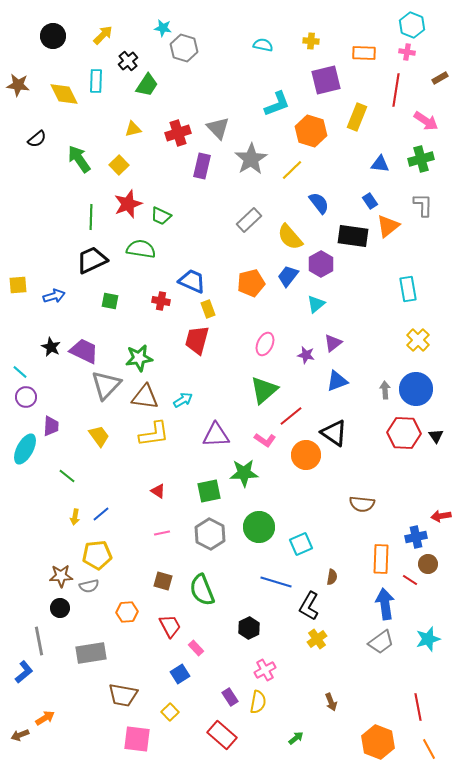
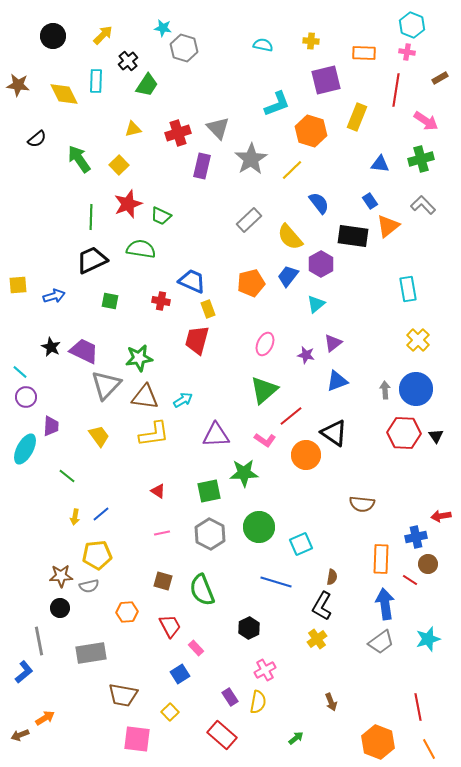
gray L-shape at (423, 205): rotated 45 degrees counterclockwise
black L-shape at (309, 606): moved 13 px right
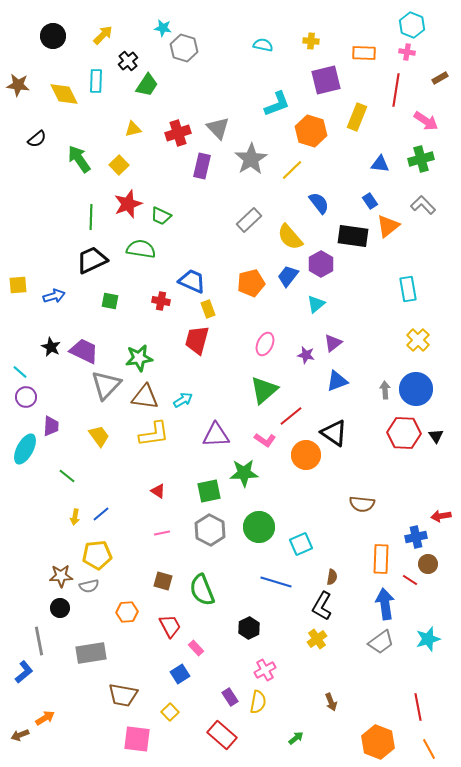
gray hexagon at (210, 534): moved 4 px up
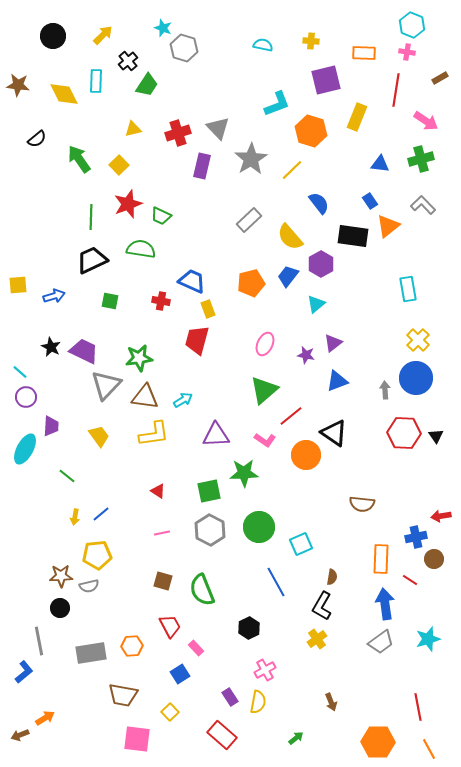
cyan star at (163, 28): rotated 12 degrees clockwise
blue circle at (416, 389): moved 11 px up
brown circle at (428, 564): moved 6 px right, 5 px up
blue line at (276, 582): rotated 44 degrees clockwise
orange hexagon at (127, 612): moved 5 px right, 34 px down
orange hexagon at (378, 742): rotated 20 degrees counterclockwise
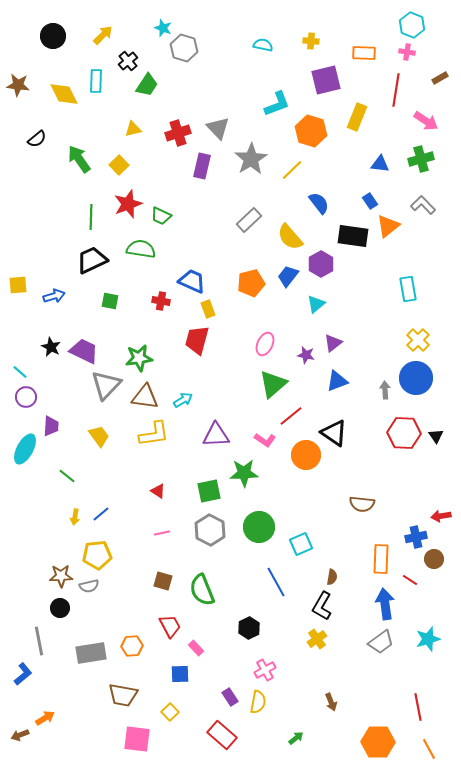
green triangle at (264, 390): moved 9 px right, 6 px up
blue L-shape at (24, 672): moved 1 px left, 2 px down
blue square at (180, 674): rotated 30 degrees clockwise
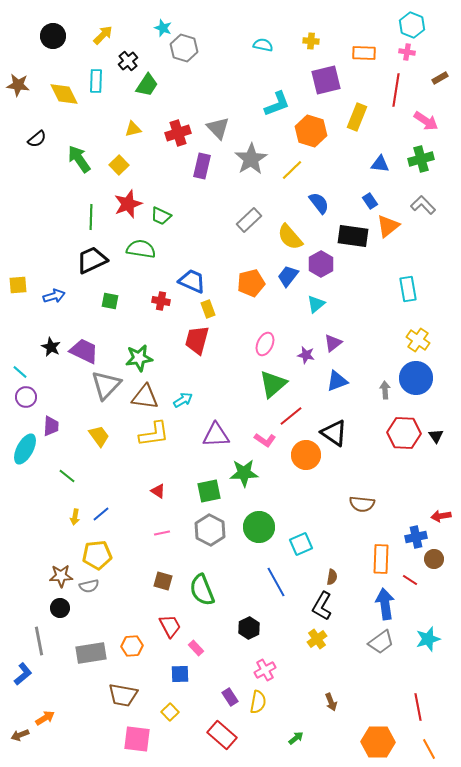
yellow cross at (418, 340): rotated 10 degrees counterclockwise
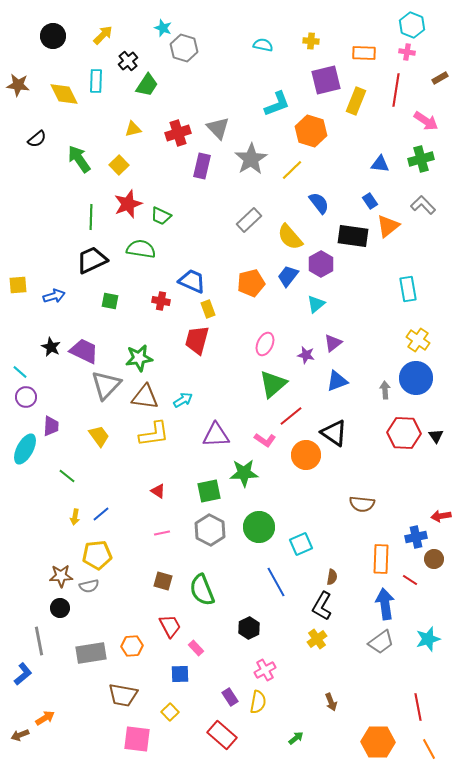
yellow rectangle at (357, 117): moved 1 px left, 16 px up
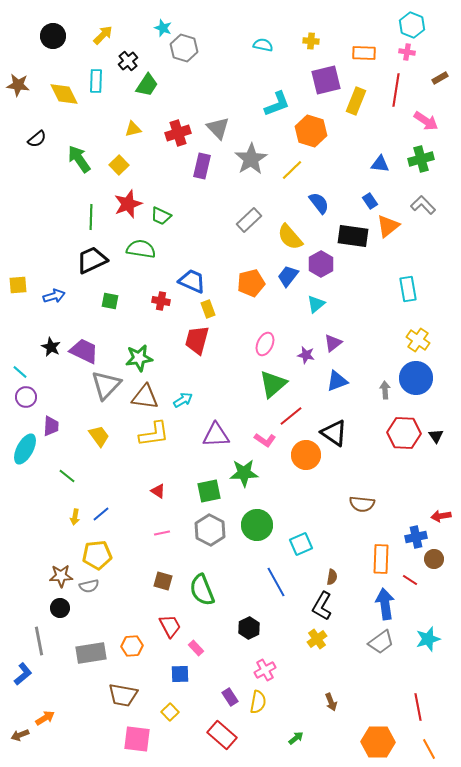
green circle at (259, 527): moved 2 px left, 2 px up
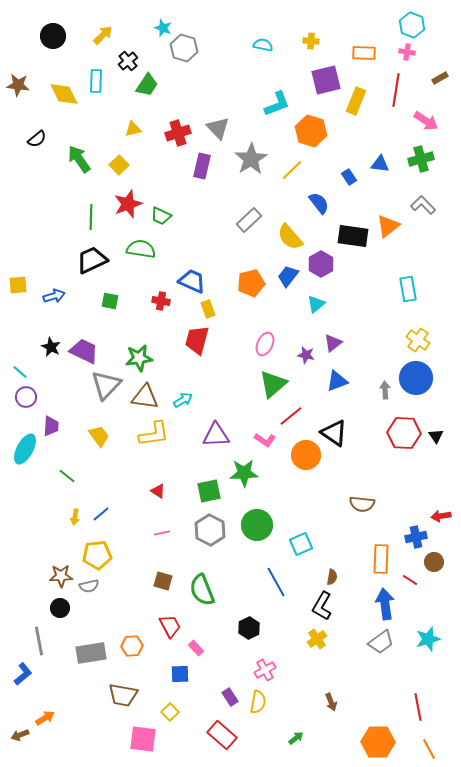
blue rectangle at (370, 201): moved 21 px left, 24 px up
brown circle at (434, 559): moved 3 px down
pink square at (137, 739): moved 6 px right
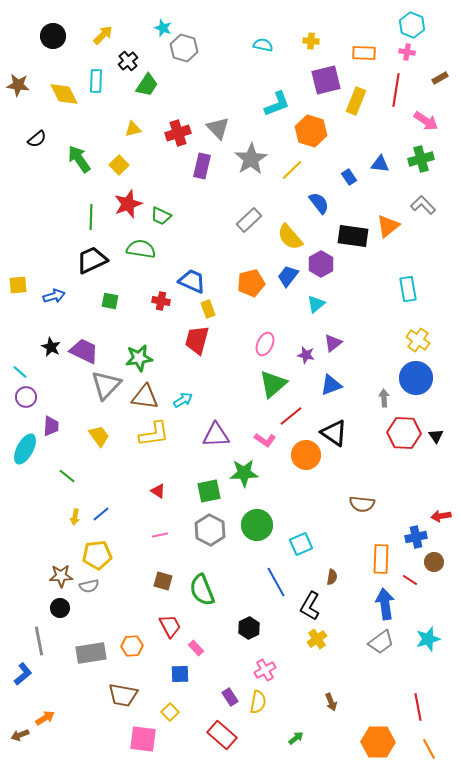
blue triangle at (337, 381): moved 6 px left, 4 px down
gray arrow at (385, 390): moved 1 px left, 8 px down
pink line at (162, 533): moved 2 px left, 2 px down
black L-shape at (322, 606): moved 12 px left
